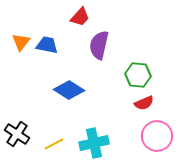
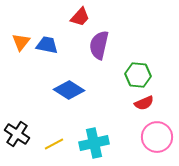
pink circle: moved 1 px down
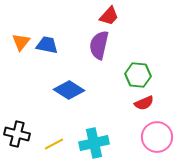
red trapezoid: moved 29 px right, 1 px up
black cross: rotated 20 degrees counterclockwise
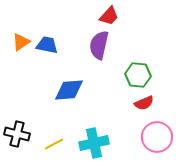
orange triangle: rotated 18 degrees clockwise
blue diamond: rotated 36 degrees counterclockwise
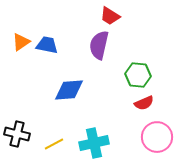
red trapezoid: moved 1 px right; rotated 80 degrees clockwise
